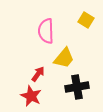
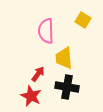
yellow square: moved 3 px left
yellow trapezoid: rotated 135 degrees clockwise
black cross: moved 10 px left; rotated 20 degrees clockwise
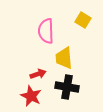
red arrow: rotated 35 degrees clockwise
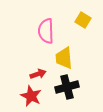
black cross: rotated 25 degrees counterclockwise
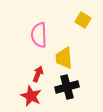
pink semicircle: moved 7 px left, 4 px down
red arrow: rotated 49 degrees counterclockwise
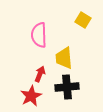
red arrow: moved 2 px right
black cross: rotated 10 degrees clockwise
red star: rotated 20 degrees clockwise
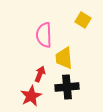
pink semicircle: moved 5 px right
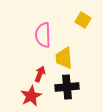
pink semicircle: moved 1 px left
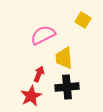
pink semicircle: rotated 65 degrees clockwise
red arrow: moved 1 px left
